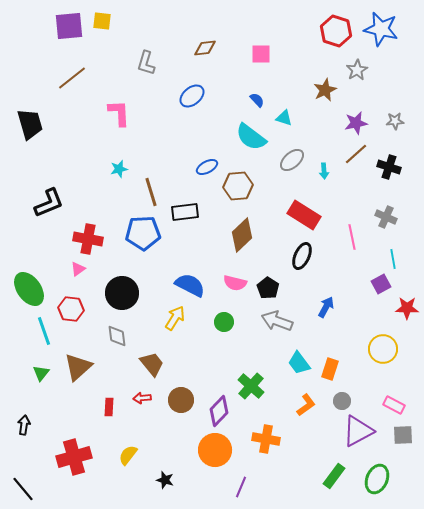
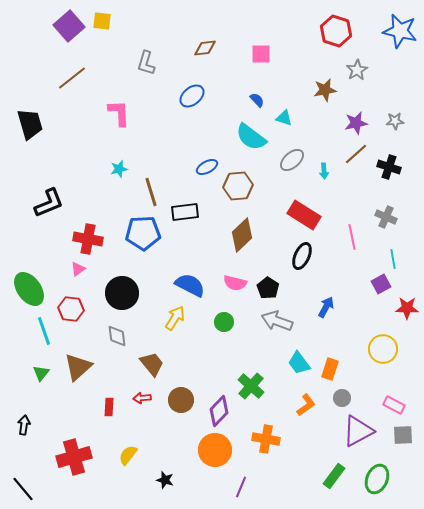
purple square at (69, 26): rotated 36 degrees counterclockwise
blue star at (381, 29): moved 19 px right, 2 px down
brown star at (325, 90): rotated 15 degrees clockwise
gray circle at (342, 401): moved 3 px up
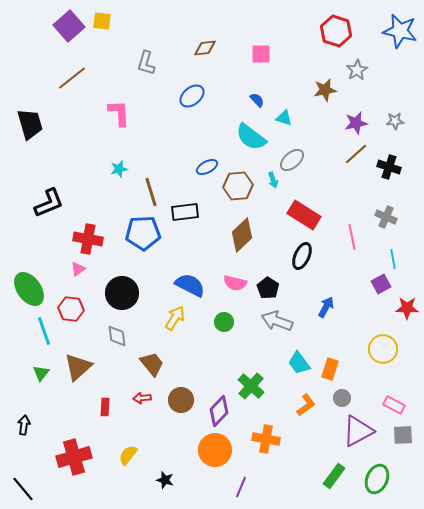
cyan arrow at (324, 171): moved 51 px left, 9 px down; rotated 14 degrees counterclockwise
red rectangle at (109, 407): moved 4 px left
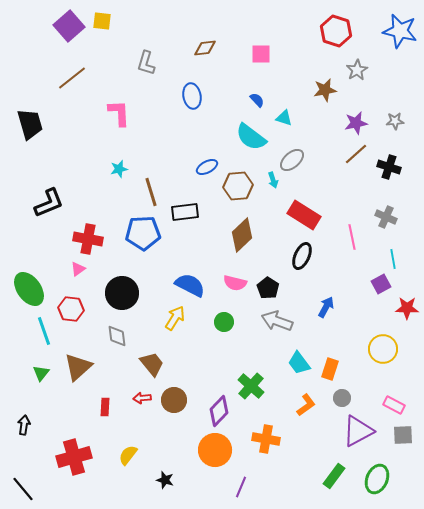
blue ellipse at (192, 96): rotated 60 degrees counterclockwise
brown circle at (181, 400): moved 7 px left
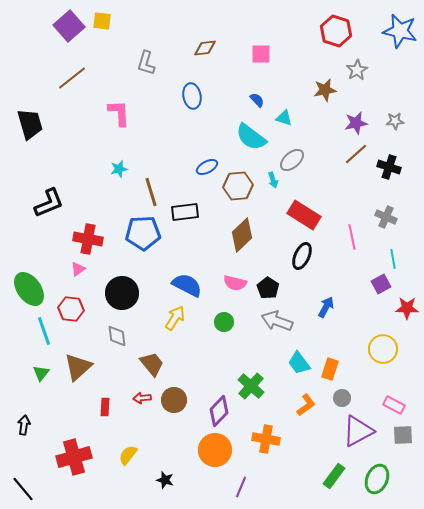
blue semicircle at (190, 285): moved 3 px left
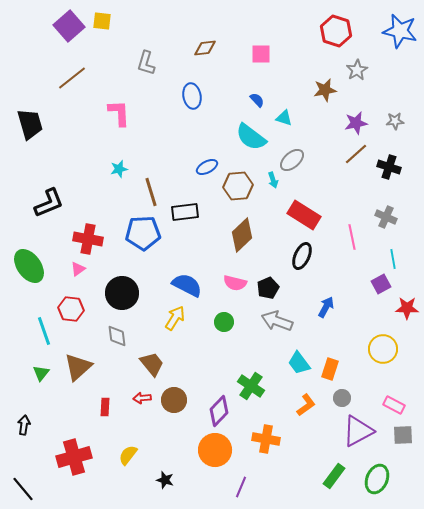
black pentagon at (268, 288): rotated 15 degrees clockwise
green ellipse at (29, 289): moved 23 px up
green cross at (251, 386): rotated 8 degrees counterclockwise
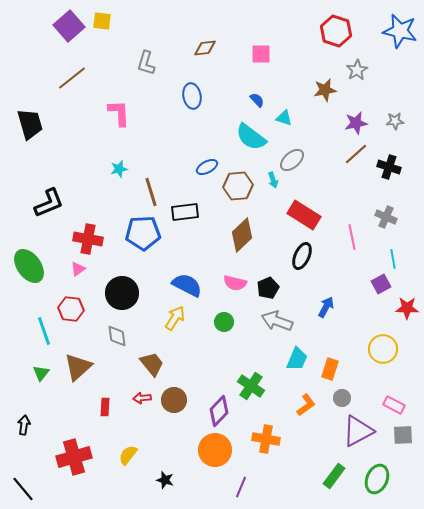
cyan trapezoid at (299, 363): moved 2 px left, 4 px up; rotated 120 degrees counterclockwise
